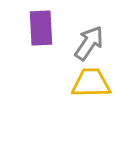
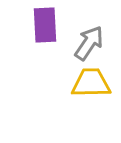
purple rectangle: moved 4 px right, 3 px up
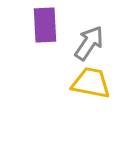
yellow trapezoid: rotated 12 degrees clockwise
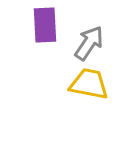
yellow trapezoid: moved 2 px left, 1 px down
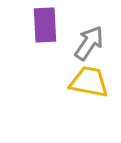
yellow trapezoid: moved 2 px up
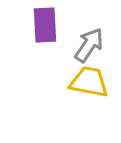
gray arrow: moved 2 px down
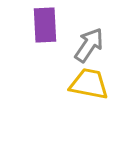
yellow trapezoid: moved 2 px down
